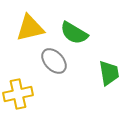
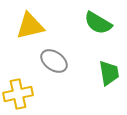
yellow triangle: moved 2 px up
green semicircle: moved 24 px right, 10 px up
gray ellipse: rotated 12 degrees counterclockwise
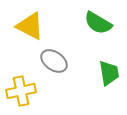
yellow triangle: rotated 40 degrees clockwise
yellow cross: moved 3 px right, 3 px up
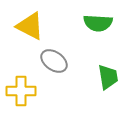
green semicircle: rotated 28 degrees counterclockwise
green trapezoid: moved 1 px left, 4 px down
yellow cross: rotated 12 degrees clockwise
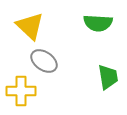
yellow triangle: rotated 16 degrees clockwise
gray ellipse: moved 10 px left
